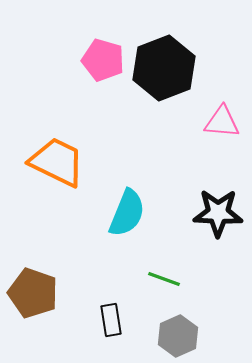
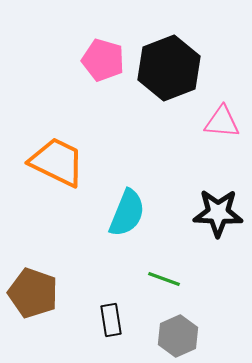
black hexagon: moved 5 px right
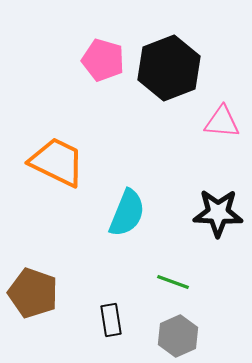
green line: moved 9 px right, 3 px down
